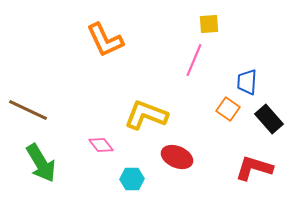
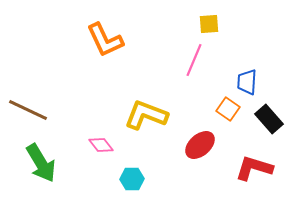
red ellipse: moved 23 px right, 12 px up; rotated 64 degrees counterclockwise
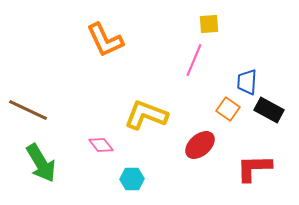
black rectangle: moved 9 px up; rotated 20 degrees counterclockwise
red L-shape: rotated 18 degrees counterclockwise
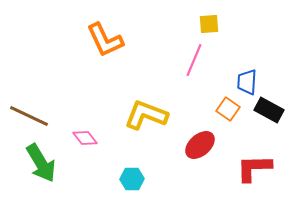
brown line: moved 1 px right, 6 px down
pink diamond: moved 16 px left, 7 px up
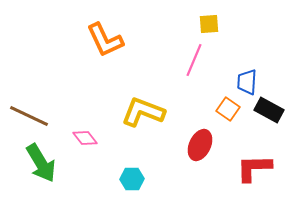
yellow L-shape: moved 3 px left, 3 px up
red ellipse: rotated 24 degrees counterclockwise
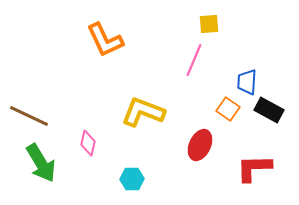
pink diamond: moved 3 px right, 5 px down; rotated 50 degrees clockwise
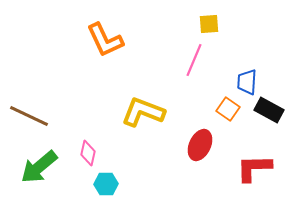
pink diamond: moved 10 px down
green arrow: moved 2 px left, 4 px down; rotated 81 degrees clockwise
cyan hexagon: moved 26 px left, 5 px down
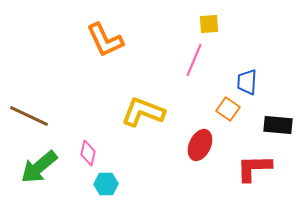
black rectangle: moved 9 px right, 15 px down; rotated 24 degrees counterclockwise
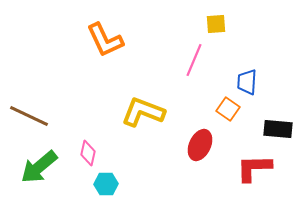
yellow square: moved 7 px right
black rectangle: moved 4 px down
